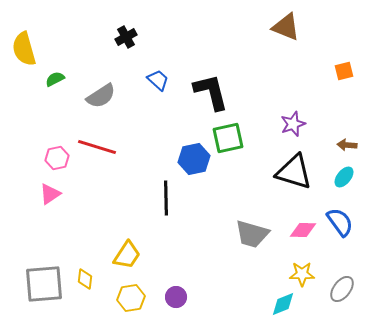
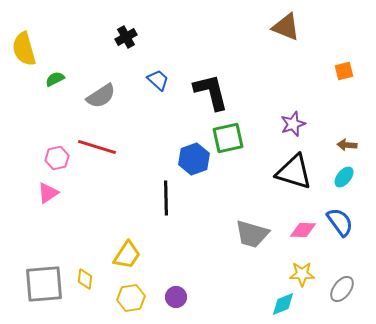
blue hexagon: rotated 8 degrees counterclockwise
pink triangle: moved 2 px left, 1 px up
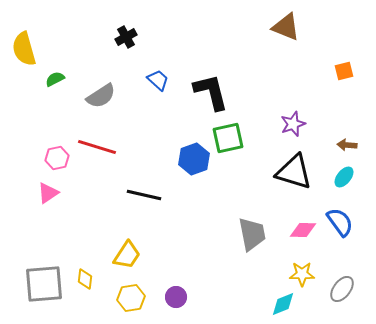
black line: moved 22 px left, 3 px up; rotated 76 degrees counterclockwise
gray trapezoid: rotated 117 degrees counterclockwise
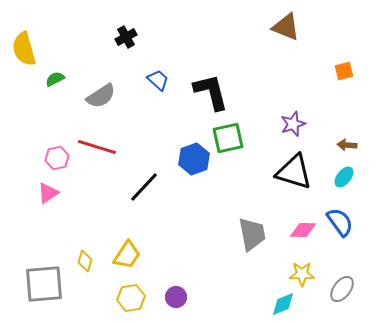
black line: moved 8 px up; rotated 60 degrees counterclockwise
yellow diamond: moved 18 px up; rotated 10 degrees clockwise
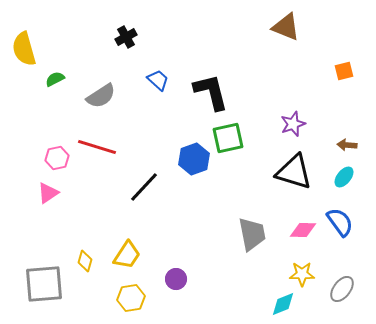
purple circle: moved 18 px up
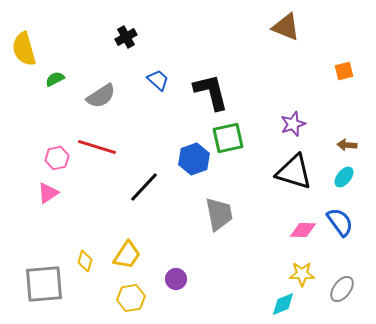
gray trapezoid: moved 33 px left, 20 px up
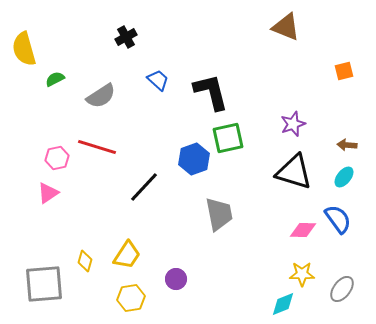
blue semicircle: moved 2 px left, 3 px up
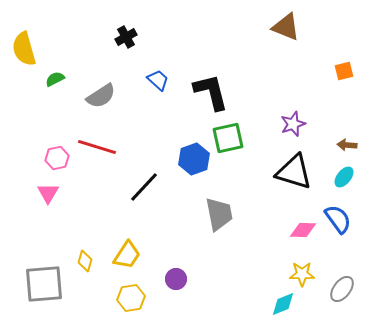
pink triangle: rotated 25 degrees counterclockwise
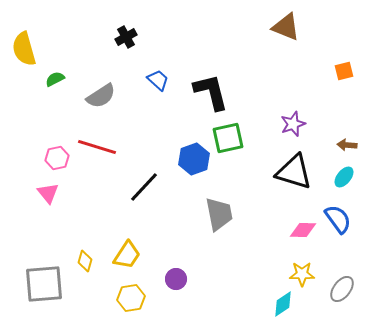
pink triangle: rotated 10 degrees counterclockwise
cyan diamond: rotated 12 degrees counterclockwise
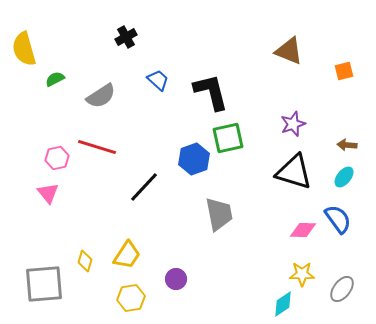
brown triangle: moved 3 px right, 24 px down
